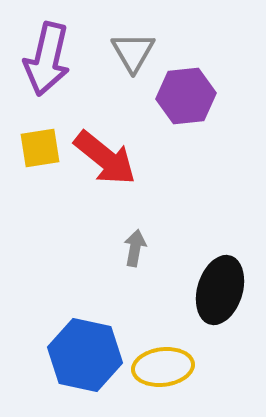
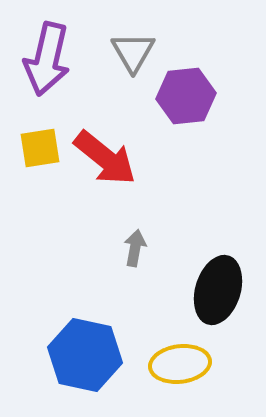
black ellipse: moved 2 px left
yellow ellipse: moved 17 px right, 3 px up
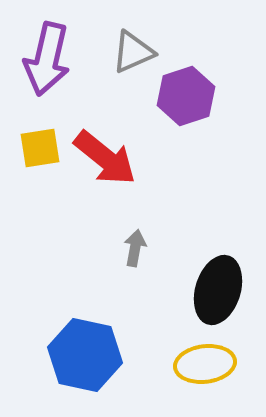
gray triangle: rotated 36 degrees clockwise
purple hexagon: rotated 12 degrees counterclockwise
yellow ellipse: moved 25 px right
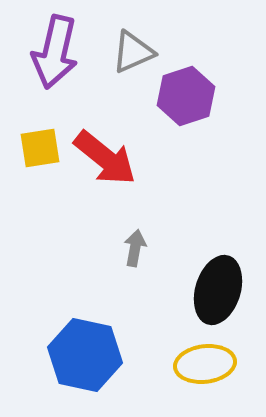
purple arrow: moved 8 px right, 7 px up
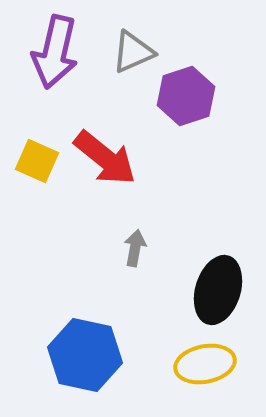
yellow square: moved 3 px left, 13 px down; rotated 33 degrees clockwise
yellow ellipse: rotated 4 degrees counterclockwise
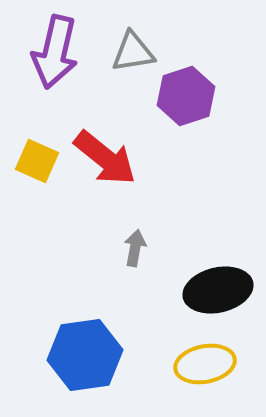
gray triangle: rotated 15 degrees clockwise
black ellipse: rotated 60 degrees clockwise
blue hexagon: rotated 20 degrees counterclockwise
